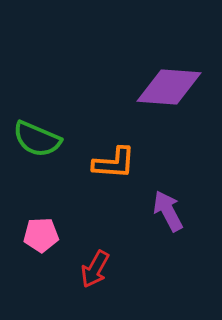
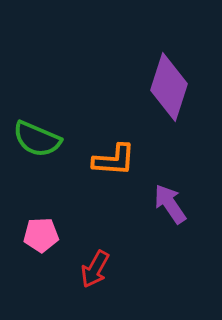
purple diamond: rotated 76 degrees counterclockwise
orange L-shape: moved 3 px up
purple arrow: moved 2 px right, 7 px up; rotated 6 degrees counterclockwise
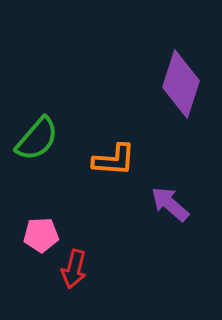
purple diamond: moved 12 px right, 3 px up
green semicircle: rotated 72 degrees counterclockwise
purple arrow: rotated 15 degrees counterclockwise
red arrow: moved 21 px left; rotated 15 degrees counterclockwise
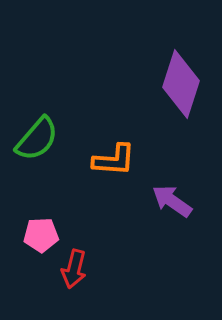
purple arrow: moved 2 px right, 3 px up; rotated 6 degrees counterclockwise
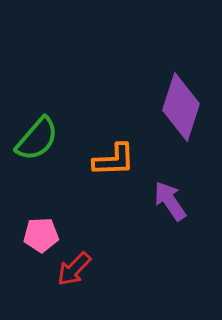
purple diamond: moved 23 px down
orange L-shape: rotated 6 degrees counterclockwise
purple arrow: moved 2 px left; rotated 21 degrees clockwise
red arrow: rotated 30 degrees clockwise
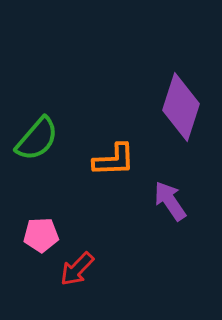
red arrow: moved 3 px right
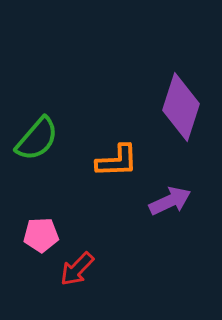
orange L-shape: moved 3 px right, 1 px down
purple arrow: rotated 99 degrees clockwise
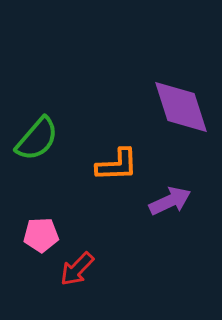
purple diamond: rotated 36 degrees counterclockwise
orange L-shape: moved 4 px down
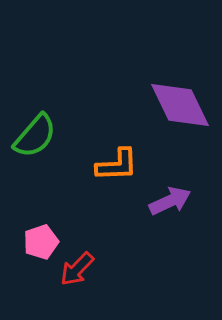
purple diamond: moved 1 px left, 2 px up; rotated 8 degrees counterclockwise
green semicircle: moved 2 px left, 3 px up
pink pentagon: moved 7 px down; rotated 16 degrees counterclockwise
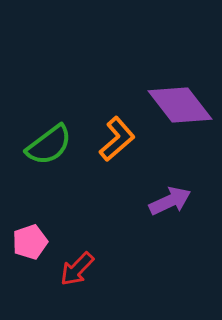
purple diamond: rotated 12 degrees counterclockwise
green semicircle: moved 14 px right, 9 px down; rotated 12 degrees clockwise
orange L-shape: moved 26 px up; rotated 39 degrees counterclockwise
pink pentagon: moved 11 px left
